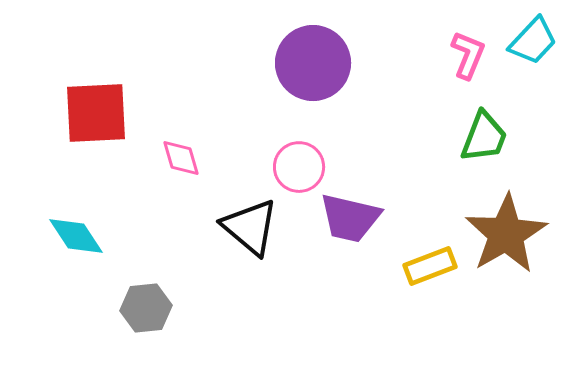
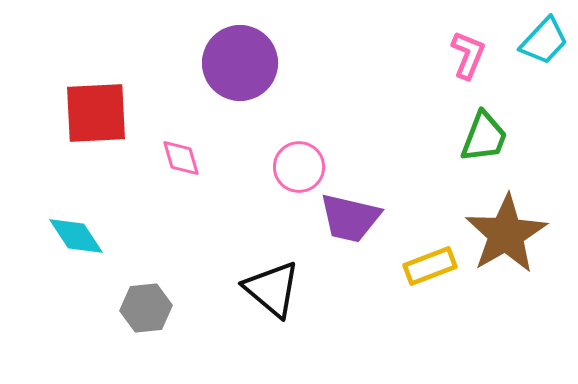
cyan trapezoid: moved 11 px right
purple circle: moved 73 px left
black triangle: moved 22 px right, 62 px down
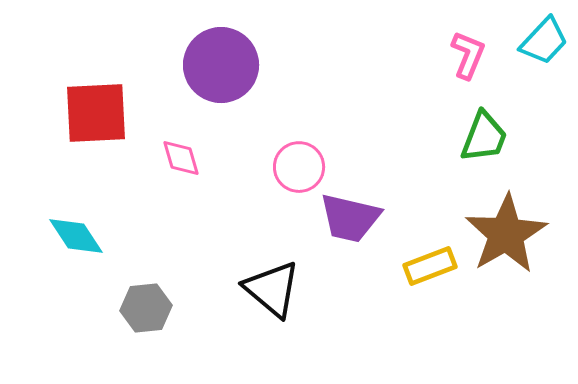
purple circle: moved 19 px left, 2 px down
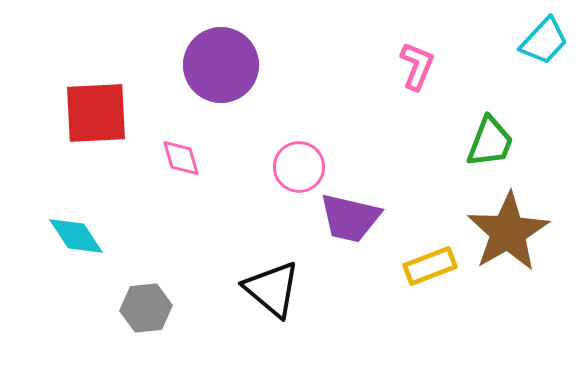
pink L-shape: moved 51 px left, 11 px down
green trapezoid: moved 6 px right, 5 px down
brown star: moved 2 px right, 2 px up
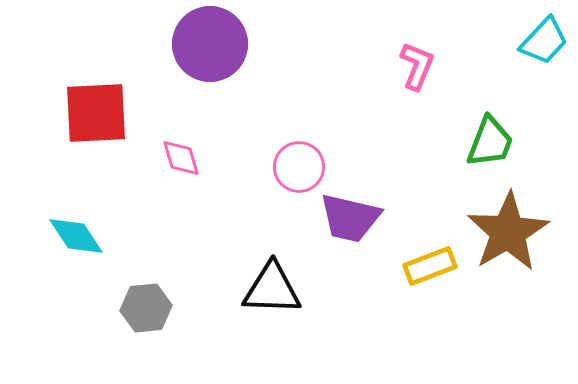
purple circle: moved 11 px left, 21 px up
black triangle: rotated 38 degrees counterclockwise
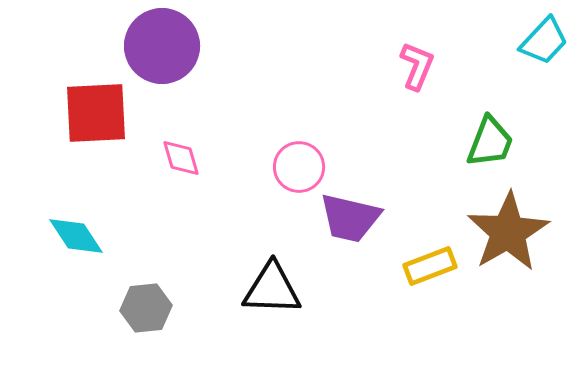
purple circle: moved 48 px left, 2 px down
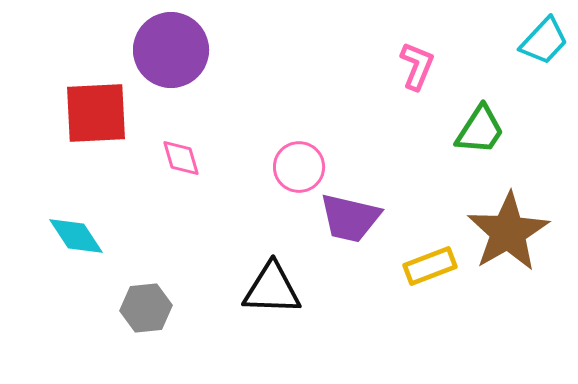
purple circle: moved 9 px right, 4 px down
green trapezoid: moved 10 px left, 12 px up; rotated 12 degrees clockwise
